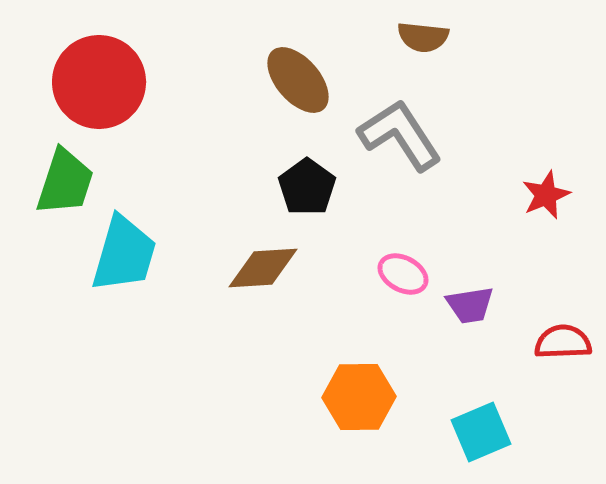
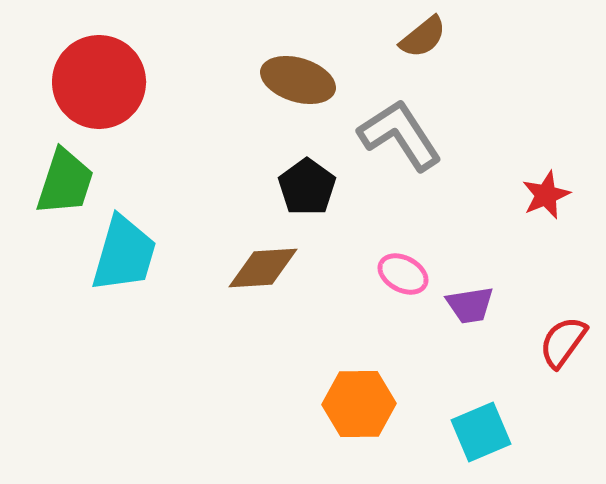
brown semicircle: rotated 45 degrees counterclockwise
brown ellipse: rotated 32 degrees counterclockwise
red semicircle: rotated 52 degrees counterclockwise
orange hexagon: moved 7 px down
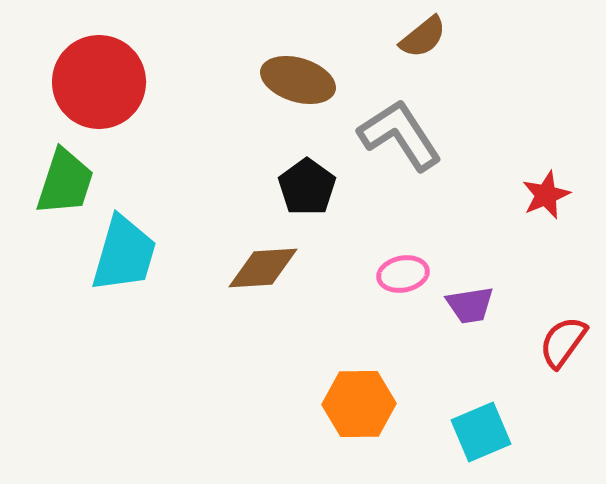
pink ellipse: rotated 39 degrees counterclockwise
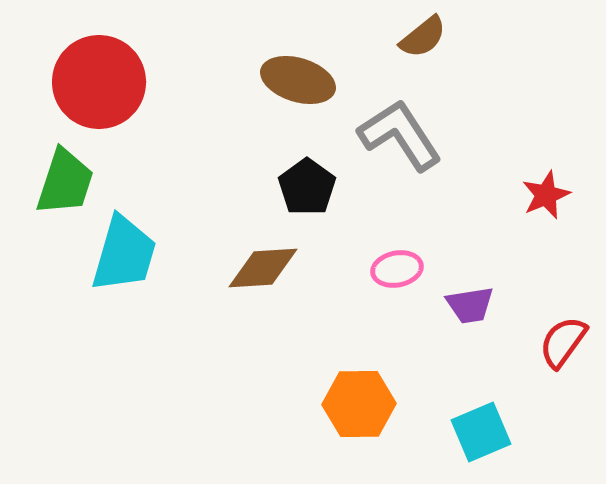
pink ellipse: moved 6 px left, 5 px up
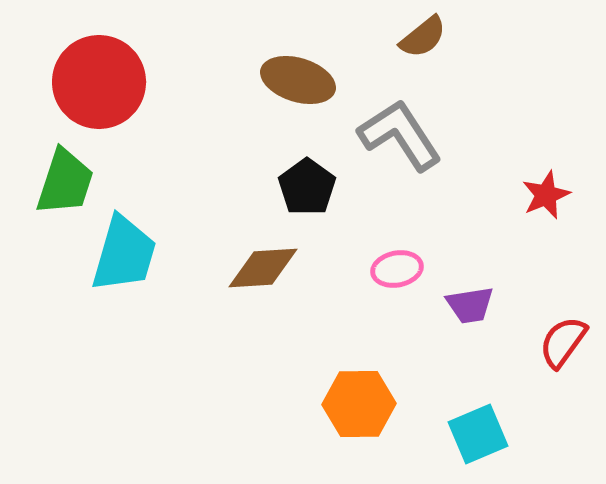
cyan square: moved 3 px left, 2 px down
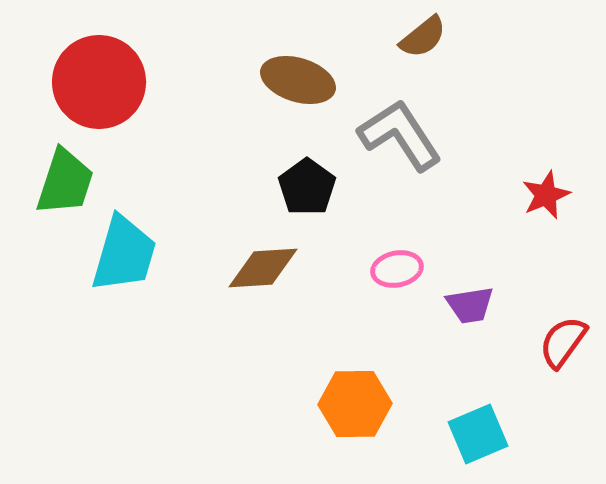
orange hexagon: moved 4 px left
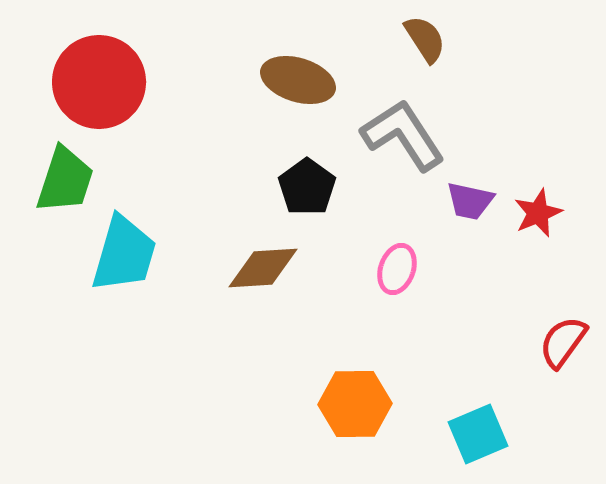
brown semicircle: moved 2 px right, 2 px down; rotated 84 degrees counterclockwise
gray L-shape: moved 3 px right
green trapezoid: moved 2 px up
red star: moved 8 px left, 18 px down
pink ellipse: rotated 60 degrees counterclockwise
purple trapezoid: moved 104 px up; rotated 21 degrees clockwise
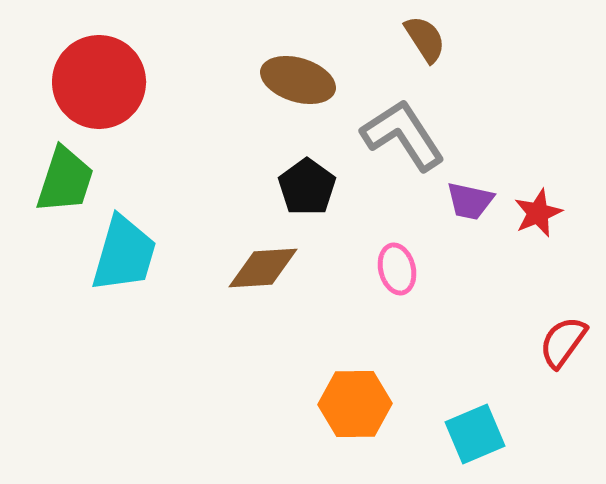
pink ellipse: rotated 33 degrees counterclockwise
cyan square: moved 3 px left
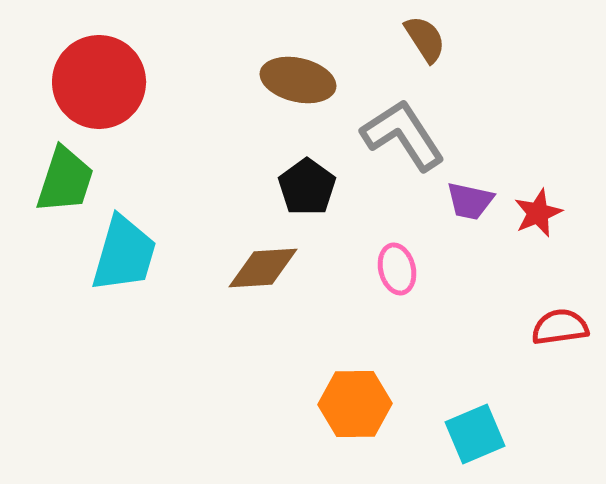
brown ellipse: rotated 4 degrees counterclockwise
red semicircle: moved 3 px left, 15 px up; rotated 46 degrees clockwise
